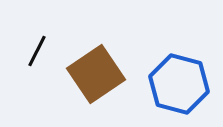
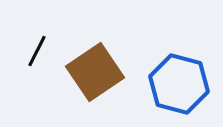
brown square: moved 1 px left, 2 px up
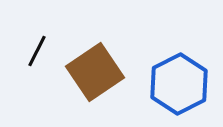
blue hexagon: rotated 18 degrees clockwise
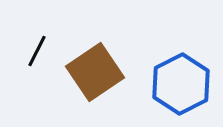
blue hexagon: moved 2 px right
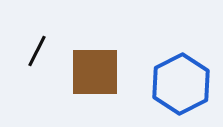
brown square: rotated 34 degrees clockwise
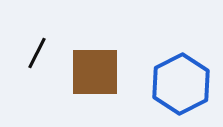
black line: moved 2 px down
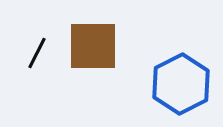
brown square: moved 2 px left, 26 px up
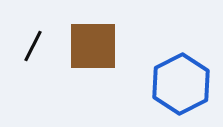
black line: moved 4 px left, 7 px up
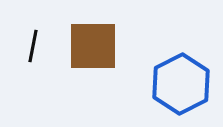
black line: rotated 16 degrees counterclockwise
